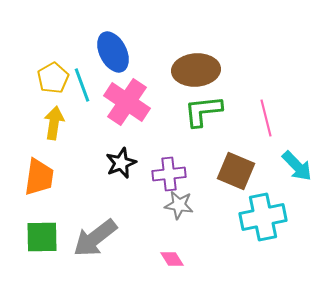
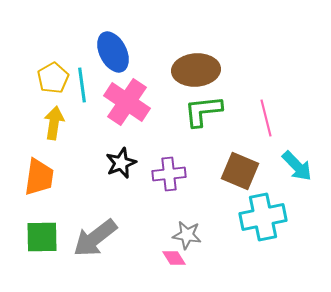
cyan line: rotated 12 degrees clockwise
brown square: moved 4 px right
gray star: moved 8 px right, 30 px down
pink diamond: moved 2 px right, 1 px up
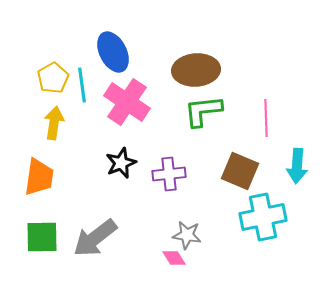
pink line: rotated 12 degrees clockwise
cyan arrow: rotated 48 degrees clockwise
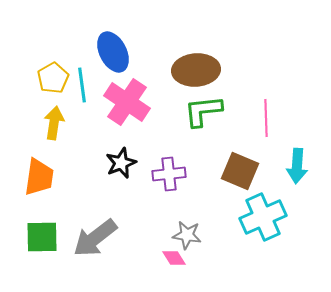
cyan cross: rotated 12 degrees counterclockwise
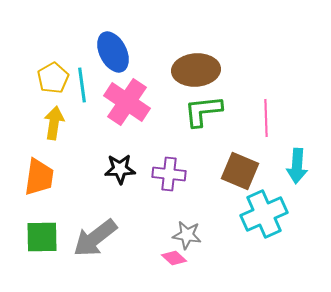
black star: moved 1 px left, 6 px down; rotated 20 degrees clockwise
purple cross: rotated 12 degrees clockwise
cyan cross: moved 1 px right, 3 px up
pink diamond: rotated 15 degrees counterclockwise
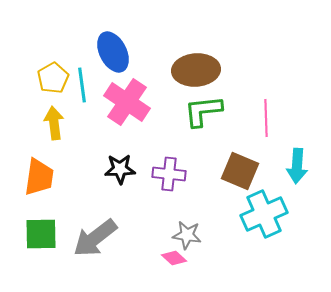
yellow arrow: rotated 16 degrees counterclockwise
green square: moved 1 px left, 3 px up
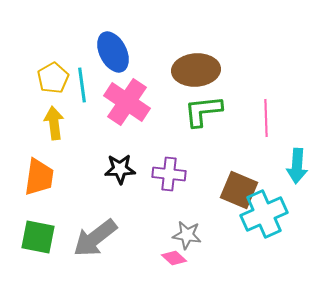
brown square: moved 1 px left, 19 px down
green square: moved 3 px left, 3 px down; rotated 12 degrees clockwise
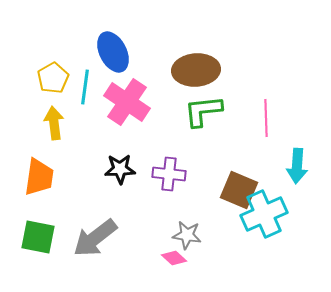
cyan line: moved 3 px right, 2 px down; rotated 16 degrees clockwise
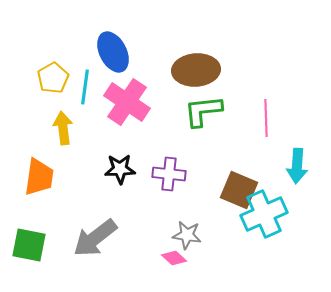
yellow arrow: moved 9 px right, 5 px down
green square: moved 9 px left, 8 px down
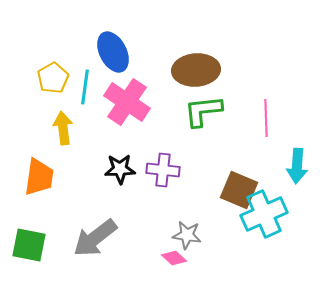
purple cross: moved 6 px left, 4 px up
